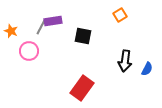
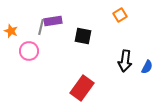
gray line: rotated 14 degrees counterclockwise
blue semicircle: moved 2 px up
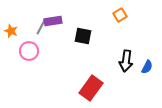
gray line: rotated 14 degrees clockwise
black arrow: moved 1 px right
red rectangle: moved 9 px right
